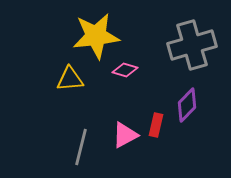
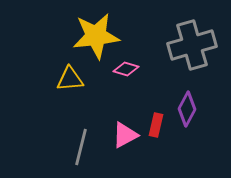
pink diamond: moved 1 px right, 1 px up
purple diamond: moved 4 px down; rotated 16 degrees counterclockwise
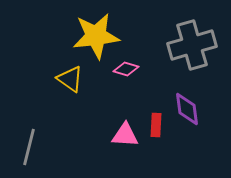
yellow triangle: rotated 40 degrees clockwise
purple diamond: rotated 36 degrees counterclockwise
red rectangle: rotated 10 degrees counterclockwise
pink triangle: rotated 32 degrees clockwise
gray line: moved 52 px left
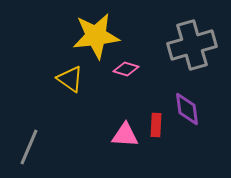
gray line: rotated 9 degrees clockwise
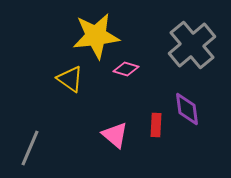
gray cross: rotated 24 degrees counterclockwise
pink triangle: moved 10 px left; rotated 36 degrees clockwise
gray line: moved 1 px right, 1 px down
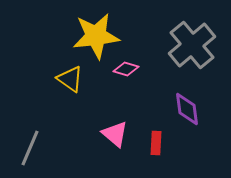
red rectangle: moved 18 px down
pink triangle: moved 1 px up
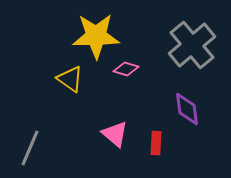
yellow star: rotated 6 degrees clockwise
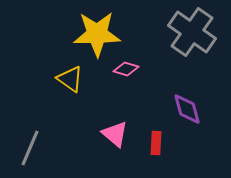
yellow star: moved 1 px right, 2 px up
gray cross: moved 13 px up; rotated 15 degrees counterclockwise
purple diamond: rotated 8 degrees counterclockwise
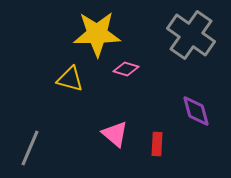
gray cross: moved 1 px left, 3 px down
yellow triangle: rotated 20 degrees counterclockwise
purple diamond: moved 9 px right, 2 px down
red rectangle: moved 1 px right, 1 px down
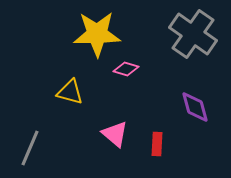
gray cross: moved 2 px right, 1 px up
yellow triangle: moved 13 px down
purple diamond: moved 1 px left, 4 px up
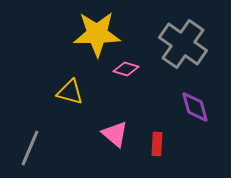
gray cross: moved 10 px left, 10 px down
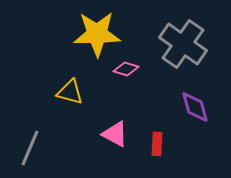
pink triangle: rotated 12 degrees counterclockwise
